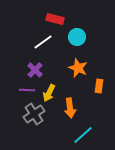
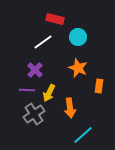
cyan circle: moved 1 px right
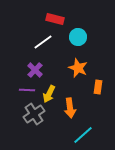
orange rectangle: moved 1 px left, 1 px down
yellow arrow: moved 1 px down
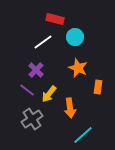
cyan circle: moved 3 px left
purple cross: moved 1 px right
purple line: rotated 35 degrees clockwise
yellow arrow: rotated 12 degrees clockwise
gray cross: moved 2 px left, 5 px down
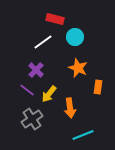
cyan line: rotated 20 degrees clockwise
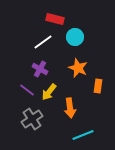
purple cross: moved 4 px right, 1 px up; rotated 14 degrees counterclockwise
orange rectangle: moved 1 px up
yellow arrow: moved 2 px up
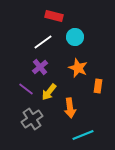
red rectangle: moved 1 px left, 3 px up
purple cross: moved 2 px up; rotated 21 degrees clockwise
purple line: moved 1 px left, 1 px up
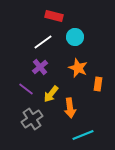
orange rectangle: moved 2 px up
yellow arrow: moved 2 px right, 2 px down
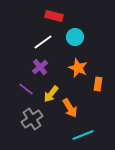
orange arrow: rotated 24 degrees counterclockwise
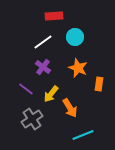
red rectangle: rotated 18 degrees counterclockwise
purple cross: moved 3 px right; rotated 14 degrees counterclockwise
orange rectangle: moved 1 px right
